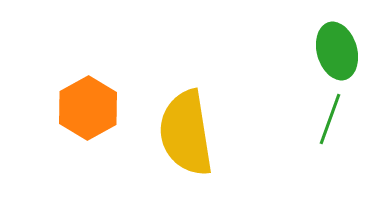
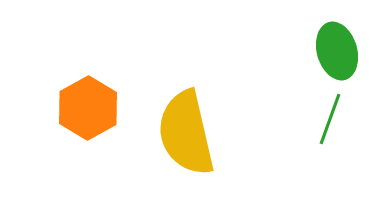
yellow semicircle: rotated 4 degrees counterclockwise
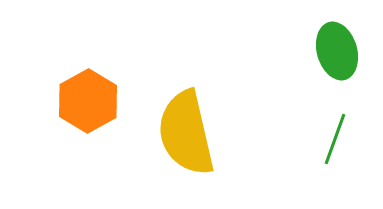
orange hexagon: moved 7 px up
green line: moved 5 px right, 20 px down
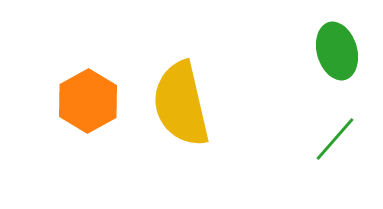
yellow semicircle: moved 5 px left, 29 px up
green line: rotated 21 degrees clockwise
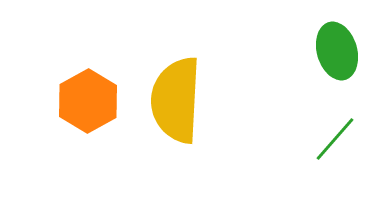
yellow semicircle: moved 5 px left, 4 px up; rotated 16 degrees clockwise
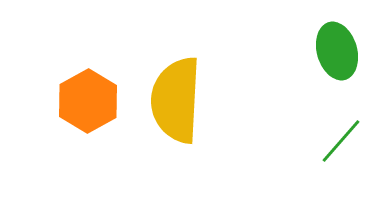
green line: moved 6 px right, 2 px down
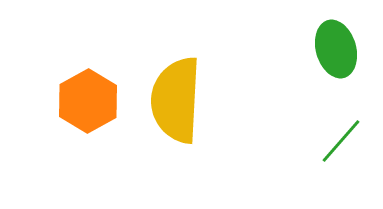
green ellipse: moved 1 px left, 2 px up
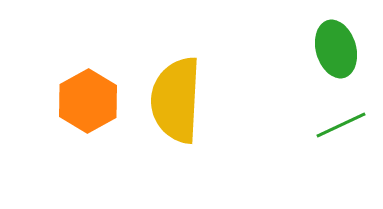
green line: moved 16 px up; rotated 24 degrees clockwise
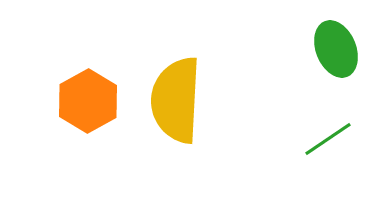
green ellipse: rotated 6 degrees counterclockwise
green line: moved 13 px left, 14 px down; rotated 9 degrees counterclockwise
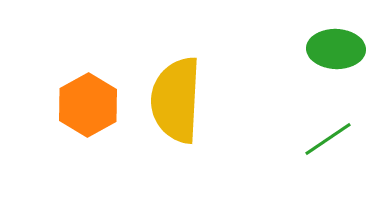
green ellipse: rotated 66 degrees counterclockwise
orange hexagon: moved 4 px down
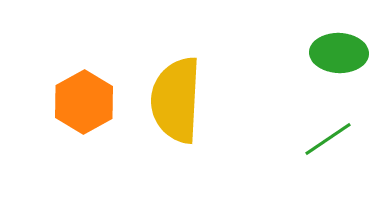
green ellipse: moved 3 px right, 4 px down
orange hexagon: moved 4 px left, 3 px up
